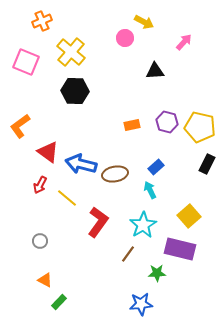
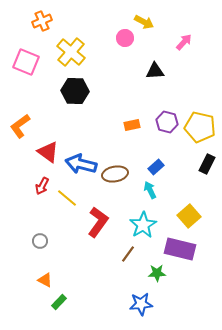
red arrow: moved 2 px right, 1 px down
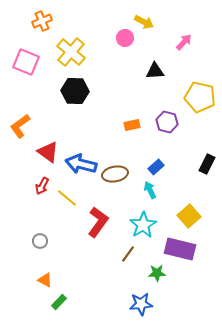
yellow pentagon: moved 30 px up
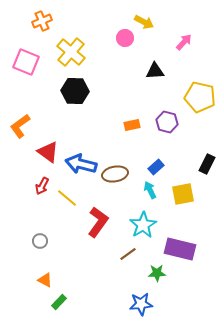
yellow square: moved 6 px left, 22 px up; rotated 30 degrees clockwise
brown line: rotated 18 degrees clockwise
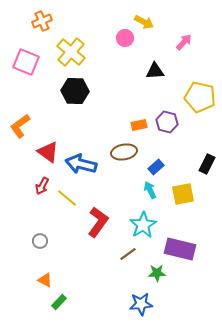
orange rectangle: moved 7 px right
brown ellipse: moved 9 px right, 22 px up
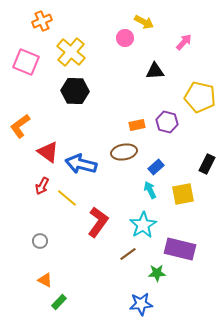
orange rectangle: moved 2 px left
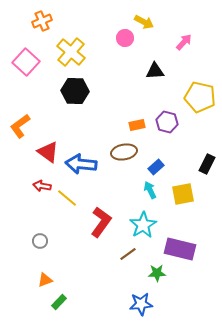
pink square: rotated 20 degrees clockwise
blue arrow: rotated 8 degrees counterclockwise
red arrow: rotated 72 degrees clockwise
red L-shape: moved 3 px right
orange triangle: rotated 49 degrees counterclockwise
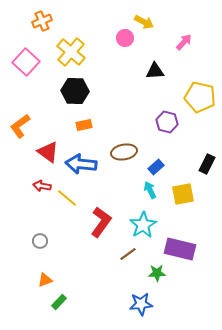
orange rectangle: moved 53 px left
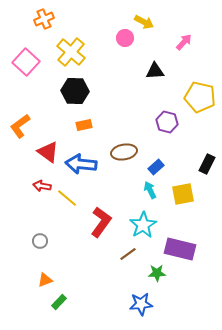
orange cross: moved 2 px right, 2 px up
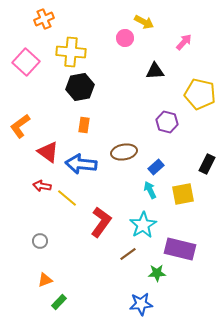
yellow cross: rotated 36 degrees counterclockwise
black hexagon: moved 5 px right, 4 px up; rotated 12 degrees counterclockwise
yellow pentagon: moved 3 px up
orange rectangle: rotated 70 degrees counterclockwise
